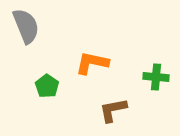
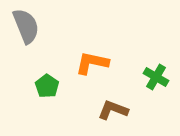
green cross: rotated 25 degrees clockwise
brown L-shape: rotated 32 degrees clockwise
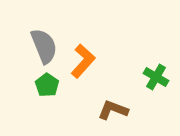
gray semicircle: moved 18 px right, 20 px down
orange L-shape: moved 9 px left, 2 px up; rotated 120 degrees clockwise
green pentagon: moved 1 px up
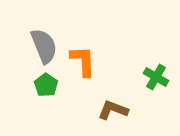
orange L-shape: rotated 44 degrees counterclockwise
green pentagon: moved 1 px left
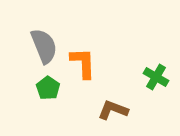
orange L-shape: moved 2 px down
green pentagon: moved 2 px right, 3 px down
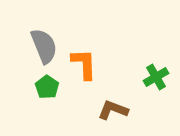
orange L-shape: moved 1 px right, 1 px down
green cross: rotated 30 degrees clockwise
green pentagon: moved 1 px left, 1 px up
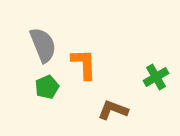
gray semicircle: moved 1 px left, 1 px up
green pentagon: rotated 15 degrees clockwise
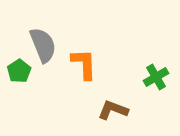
green pentagon: moved 28 px left, 16 px up; rotated 10 degrees counterclockwise
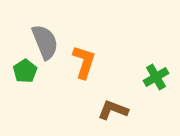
gray semicircle: moved 2 px right, 3 px up
orange L-shape: moved 2 px up; rotated 20 degrees clockwise
green pentagon: moved 6 px right
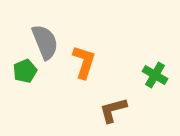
green pentagon: rotated 10 degrees clockwise
green cross: moved 1 px left, 2 px up; rotated 30 degrees counterclockwise
brown L-shape: rotated 36 degrees counterclockwise
